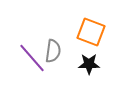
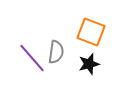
gray semicircle: moved 3 px right, 1 px down
black star: rotated 15 degrees counterclockwise
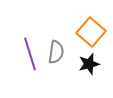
orange square: rotated 20 degrees clockwise
purple line: moved 2 px left, 4 px up; rotated 24 degrees clockwise
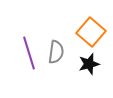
purple line: moved 1 px left, 1 px up
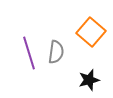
black star: moved 16 px down
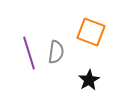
orange square: rotated 20 degrees counterclockwise
black star: rotated 15 degrees counterclockwise
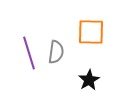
orange square: rotated 20 degrees counterclockwise
